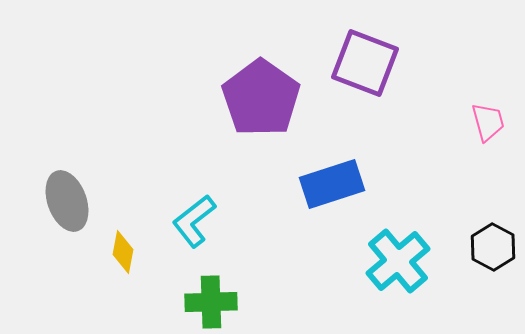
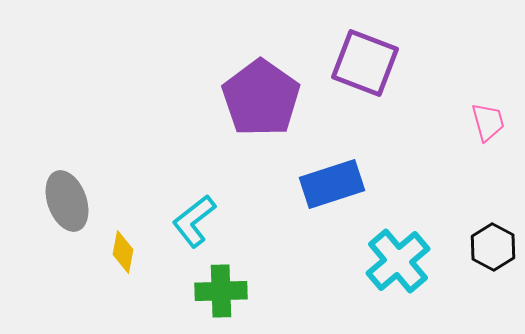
green cross: moved 10 px right, 11 px up
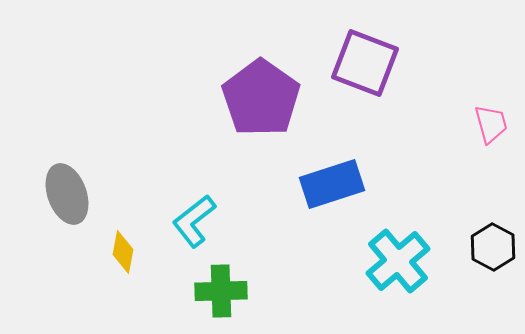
pink trapezoid: moved 3 px right, 2 px down
gray ellipse: moved 7 px up
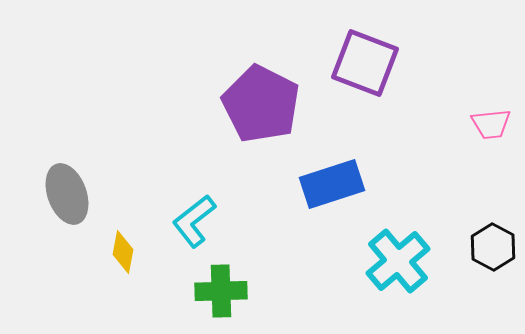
purple pentagon: moved 6 px down; rotated 8 degrees counterclockwise
pink trapezoid: rotated 99 degrees clockwise
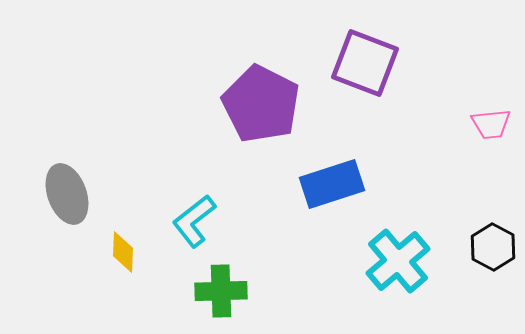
yellow diamond: rotated 9 degrees counterclockwise
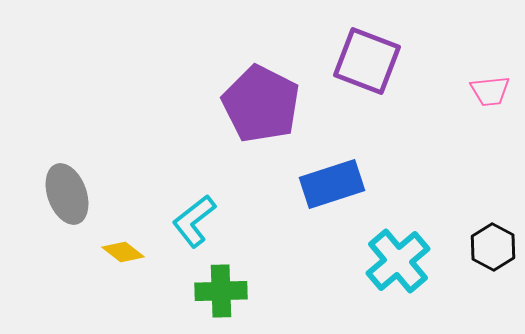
purple square: moved 2 px right, 2 px up
pink trapezoid: moved 1 px left, 33 px up
yellow diamond: rotated 54 degrees counterclockwise
